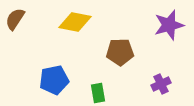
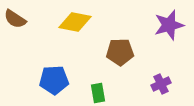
brown semicircle: rotated 90 degrees counterclockwise
blue pentagon: rotated 8 degrees clockwise
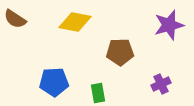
blue pentagon: moved 2 px down
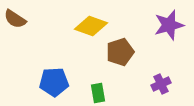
yellow diamond: moved 16 px right, 4 px down; rotated 8 degrees clockwise
brown pentagon: rotated 16 degrees counterclockwise
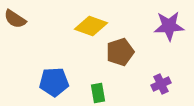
purple star: moved 1 px down; rotated 12 degrees clockwise
